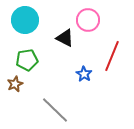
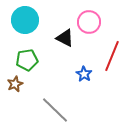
pink circle: moved 1 px right, 2 px down
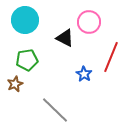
red line: moved 1 px left, 1 px down
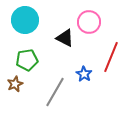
gray line: moved 18 px up; rotated 76 degrees clockwise
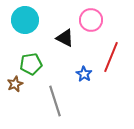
pink circle: moved 2 px right, 2 px up
green pentagon: moved 4 px right, 4 px down
gray line: moved 9 px down; rotated 48 degrees counterclockwise
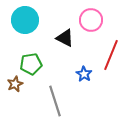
red line: moved 2 px up
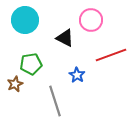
red line: rotated 48 degrees clockwise
blue star: moved 7 px left, 1 px down
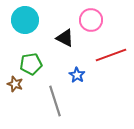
brown star: rotated 28 degrees counterclockwise
